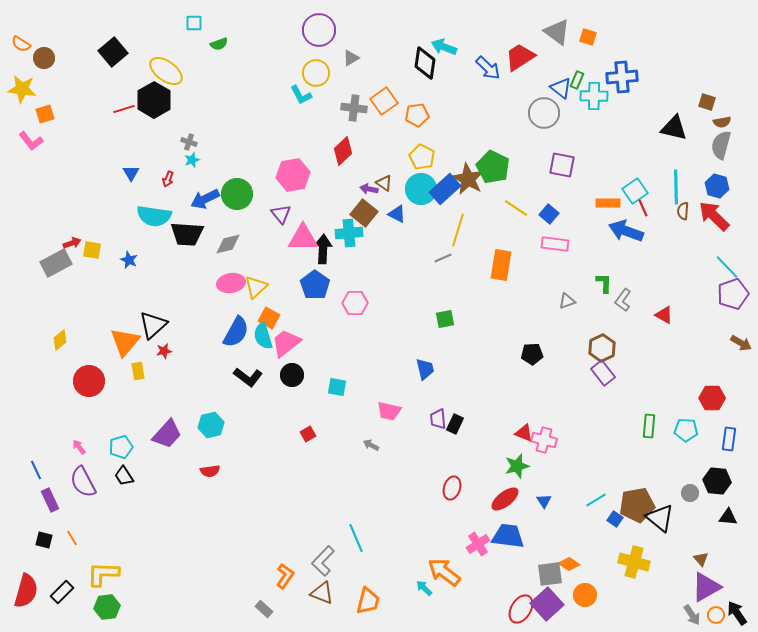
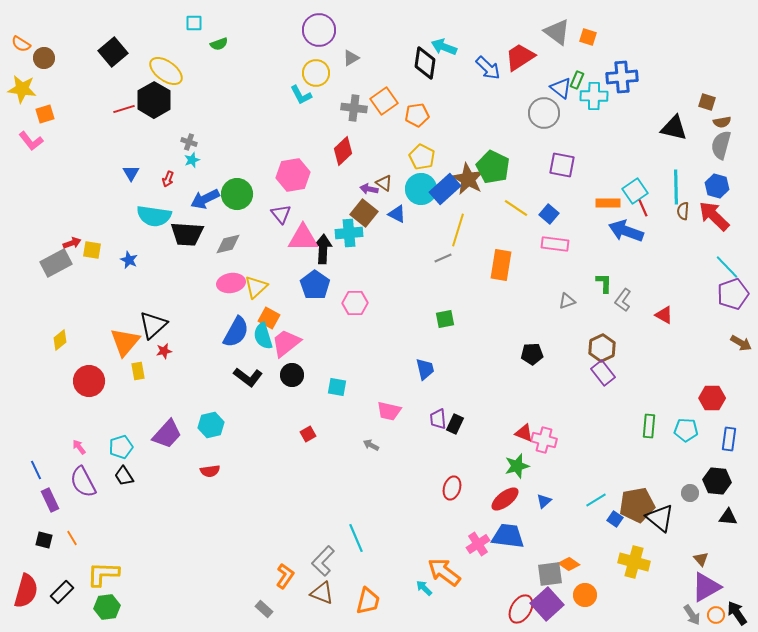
blue triangle at (544, 501): rotated 21 degrees clockwise
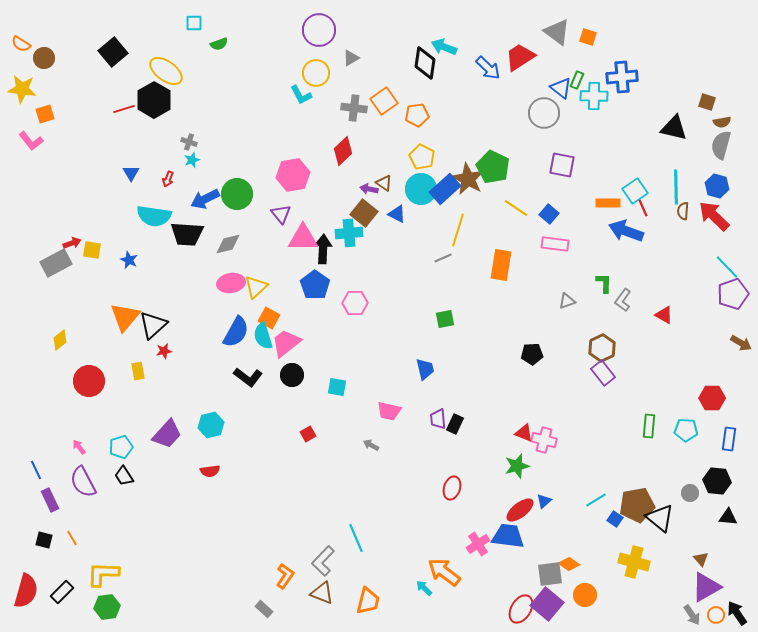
orange triangle at (125, 342): moved 25 px up
red ellipse at (505, 499): moved 15 px right, 11 px down
purple square at (547, 604): rotated 8 degrees counterclockwise
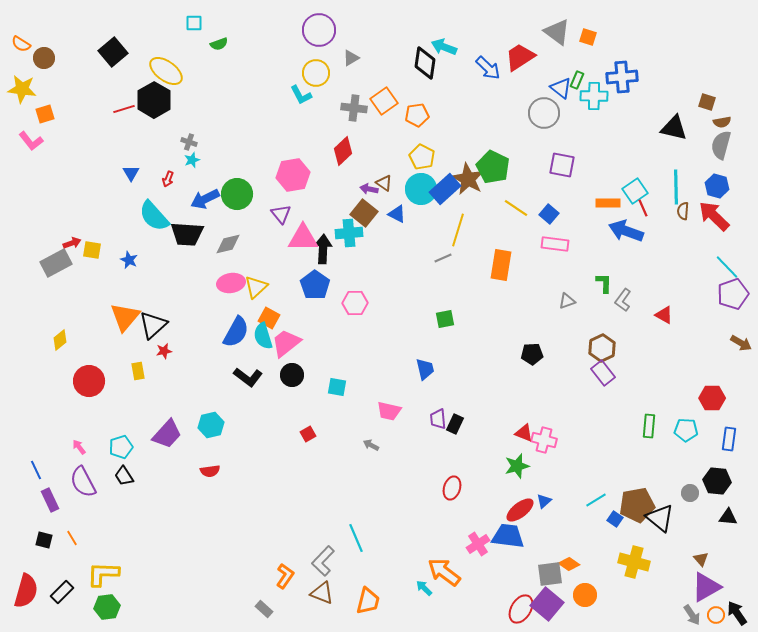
cyan semicircle at (154, 216): rotated 40 degrees clockwise
